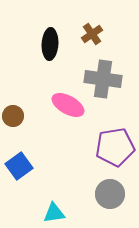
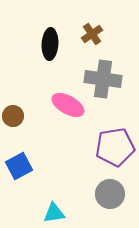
blue square: rotated 8 degrees clockwise
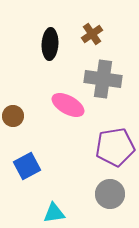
blue square: moved 8 px right
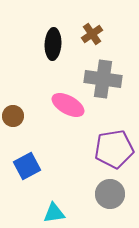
black ellipse: moved 3 px right
purple pentagon: moved 1 px left, 2 px down
